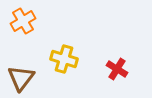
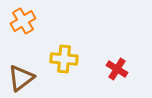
yellow cross: rotated 12 degrees counterclockwise
brown triangle: rotated 16 degrees clockwise
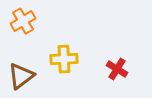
yellow cross: rotated 8 degrees counterclockwise
brown triangle: moved 2 px up
